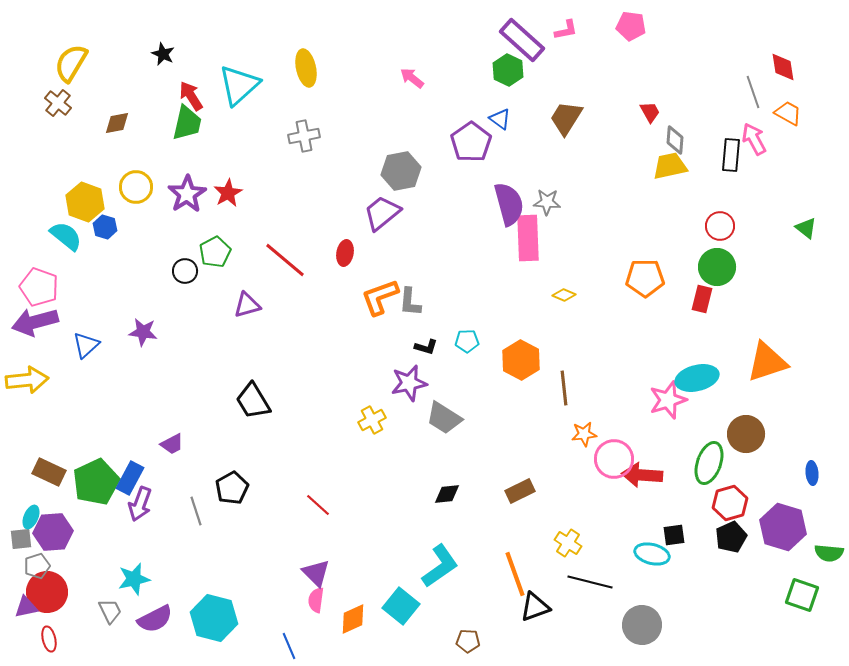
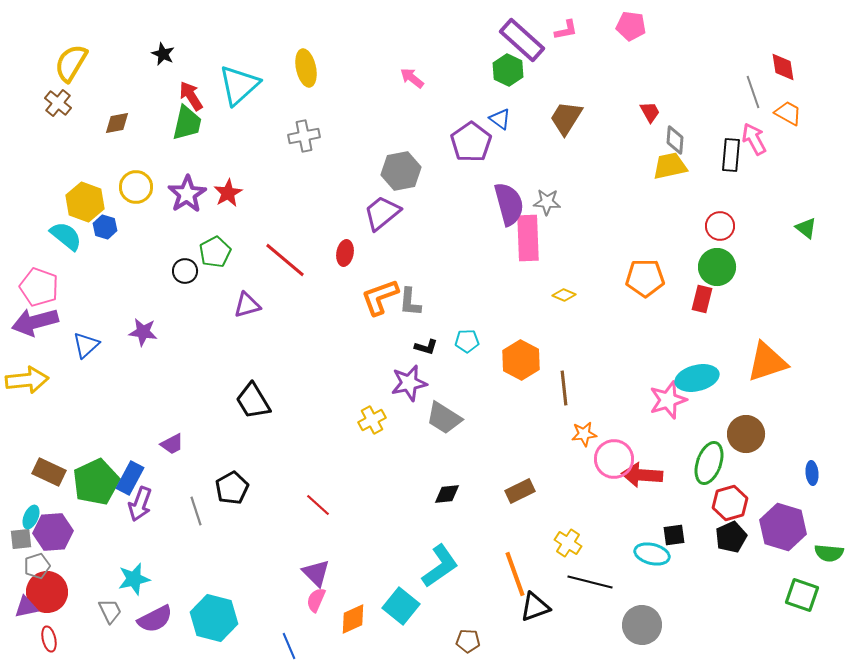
pink semicircle at (316, 600): rotated 15 degrees clockwise
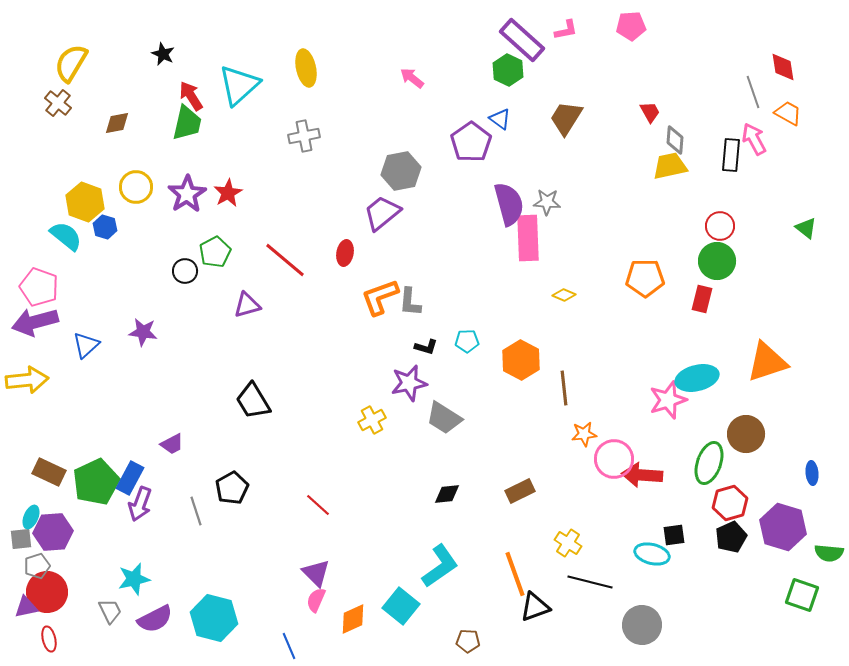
pink pentagon at (631, 26): rotated 12 degrees counterclockwise
green circle at (717, 267): moved 6 px up
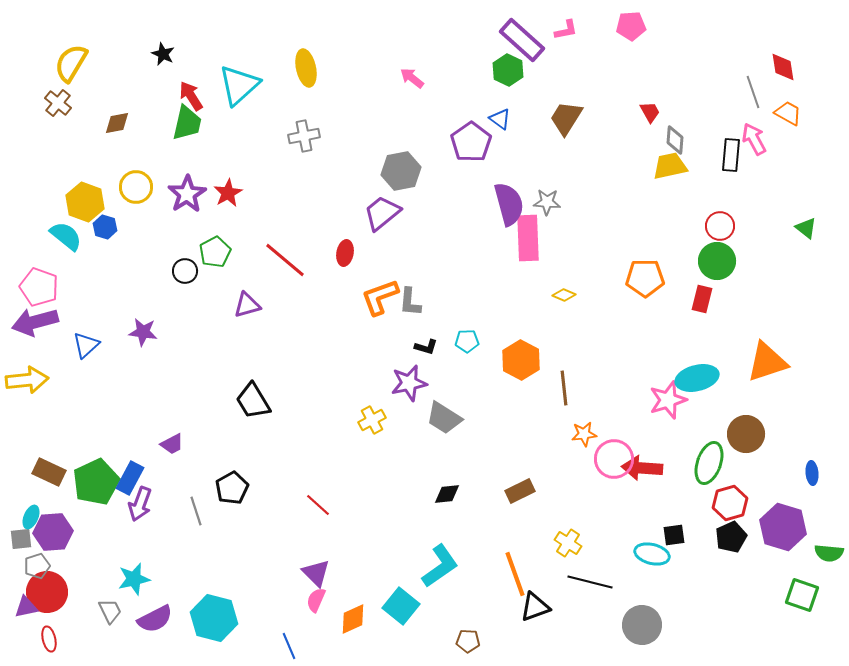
red arrow at (642, 475): moved 7 px up
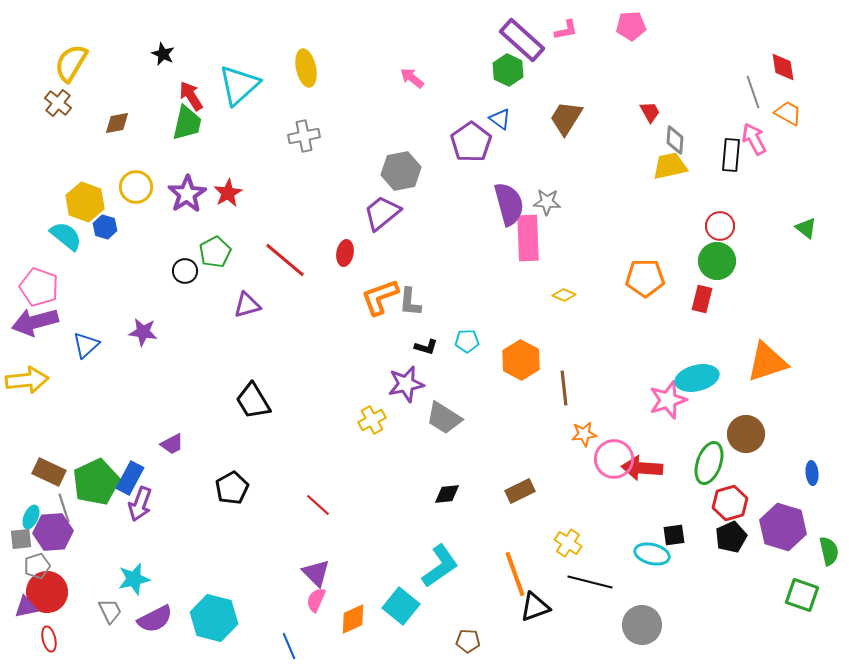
purple star at (409, 383): moved 3 px left, 1 px down
gray line at (196, 511): moved 132 px left, 3 px up
green semicircle at (829, 553): moved 2 px up; rotated 108 degrees counterclockwise
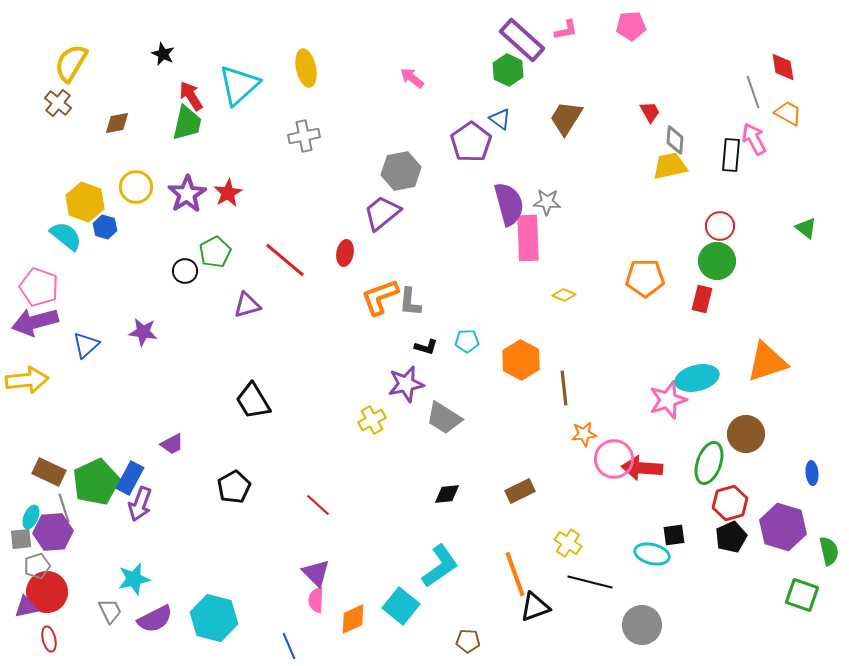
black pentagon at (232, 488): moved 2 px right, 1 px up
pink semicircle at (316, 600): rotated 20 degrees counterclockwise
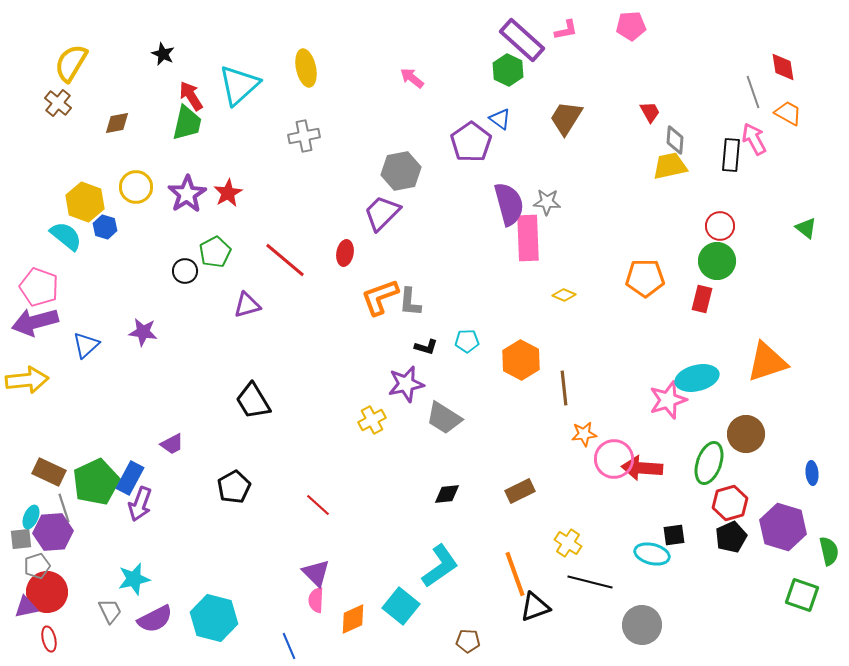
purple trapezoid at (382, 213): rotated 6 degrees counterclockwise
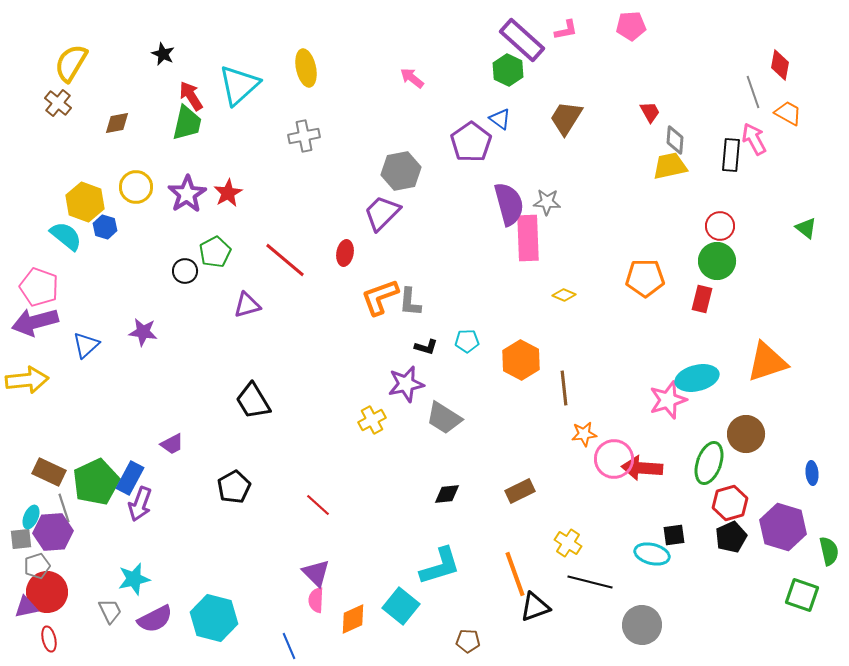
red diamond at (783, 67): moved 3 px left, 2 px up; rotated 20 degrees clockwise
cyan L-shape at (440, 566): rotated 18 degrees clockwise
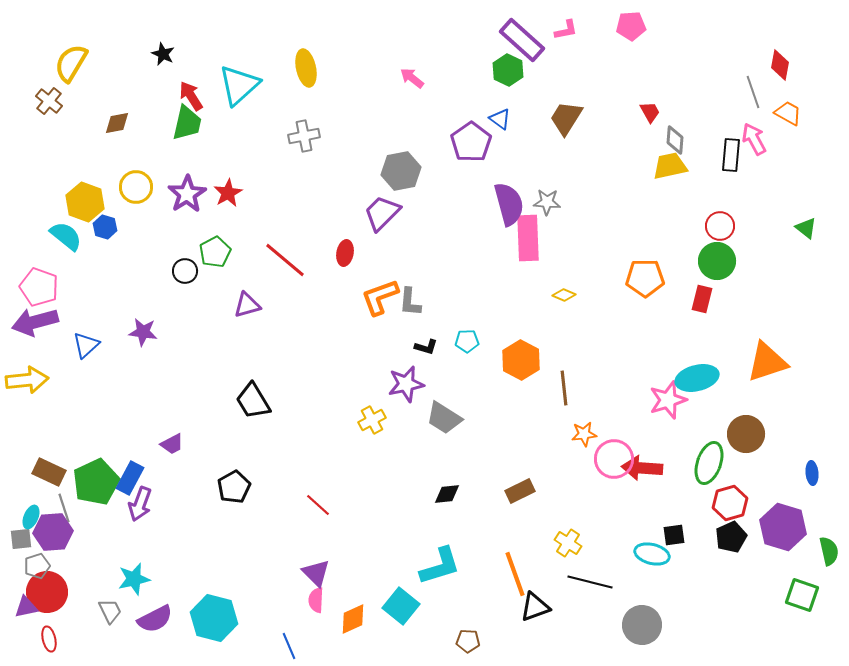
brown cross at (58, 103): moved 9 px left, 2 px up
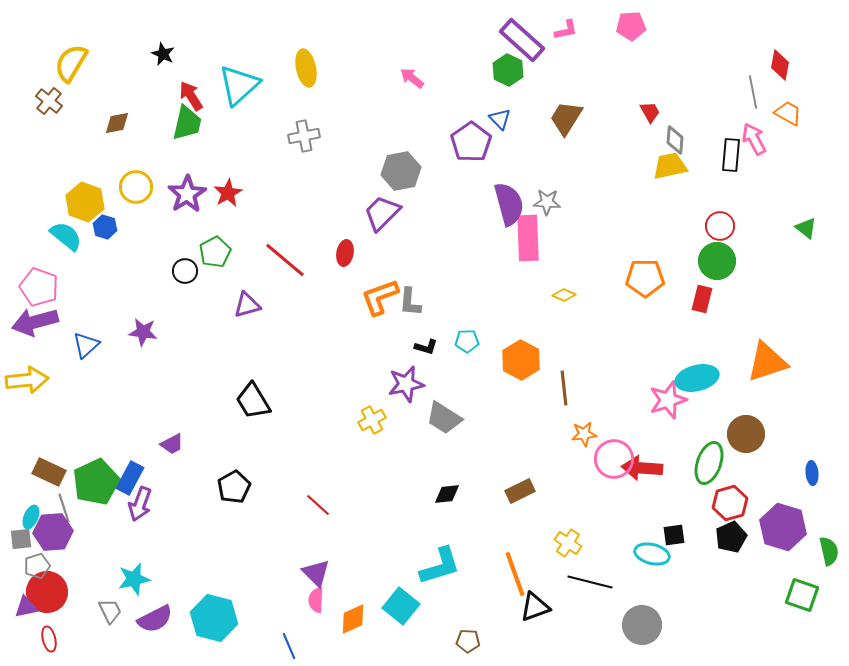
gray line at (753, 92): rotated 8 degrees clockwise
blue triangle at (500, 119): rotated 10 degrees clockwise
